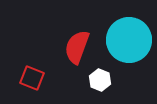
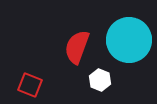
red square: moved 2 px left, 7 px down
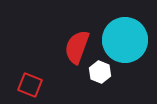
cyan circle: moved 4 px left
white hexagon: moved 8 px up
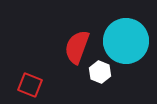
cyan circle: moved 1 px right, 1 px down
